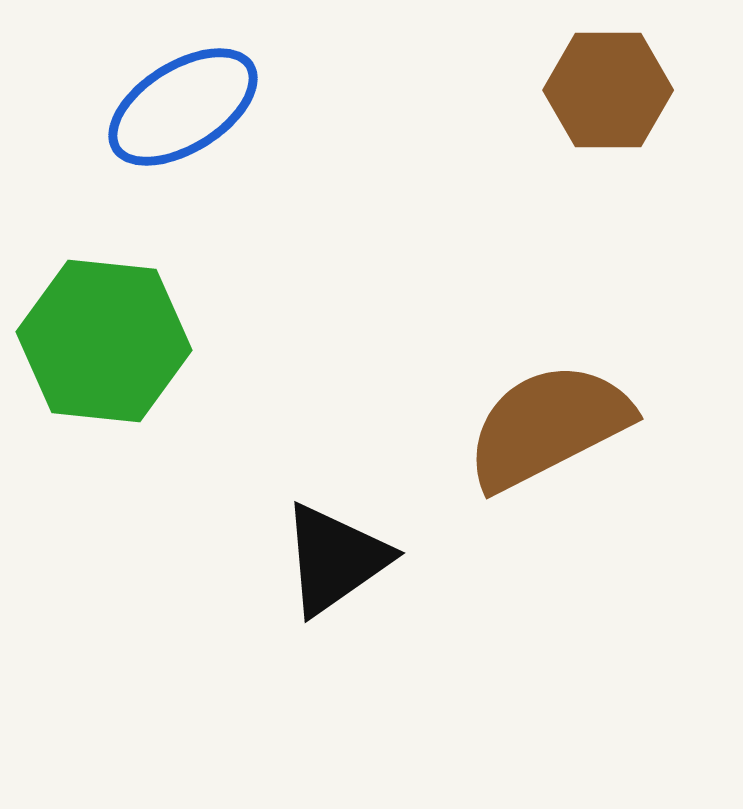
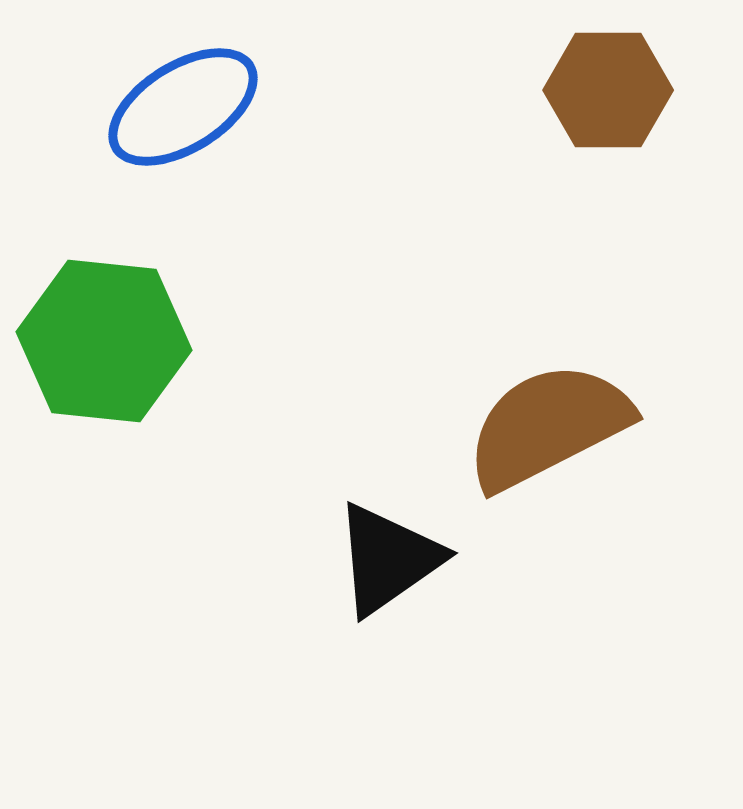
black triangle: moved 53 px right
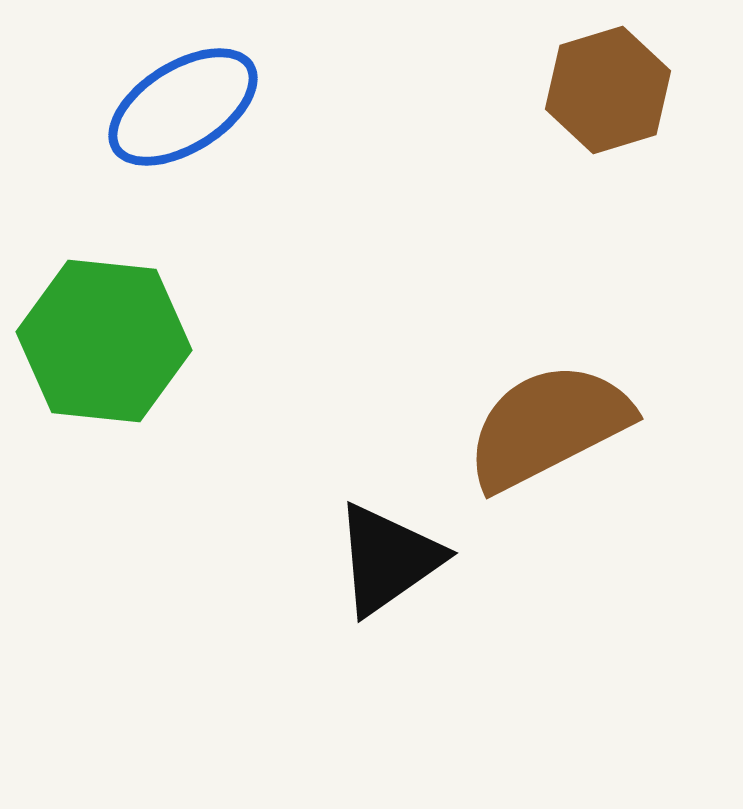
brown hexagon: rotated 17 degrees counterclockwise
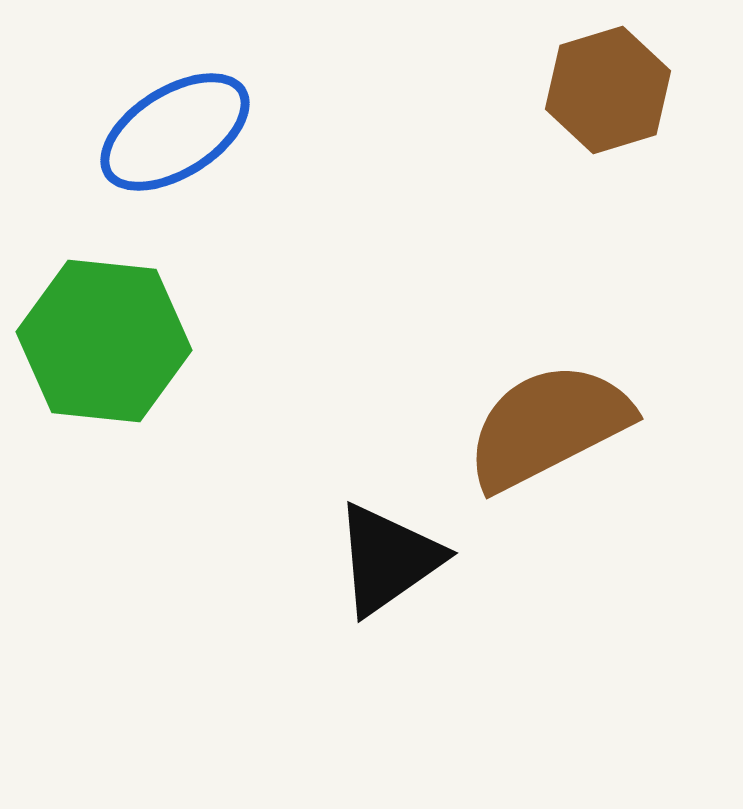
blue ellipse: moved 8 px left, 25 px down
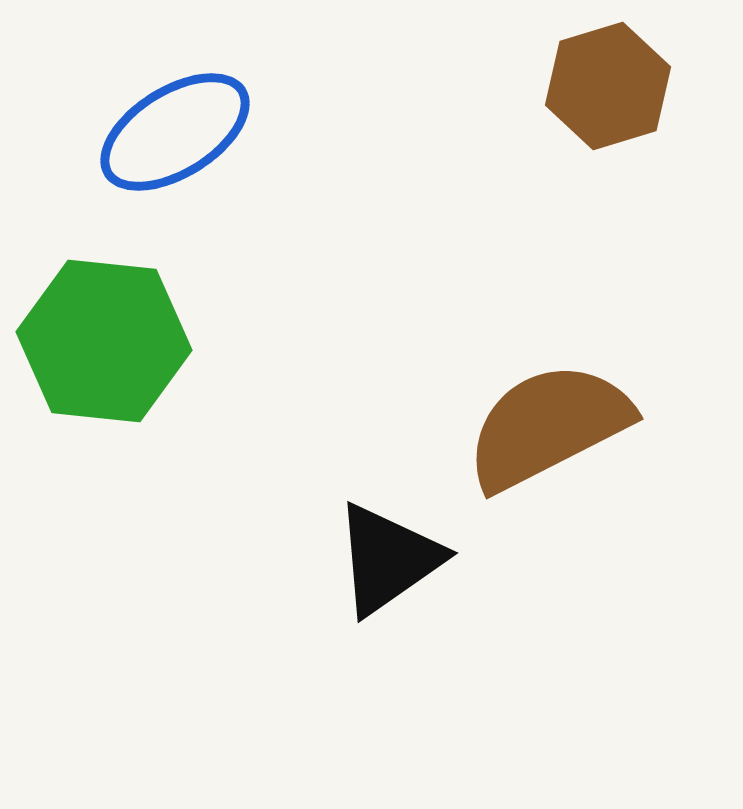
brown hexagon: moved 4 px up
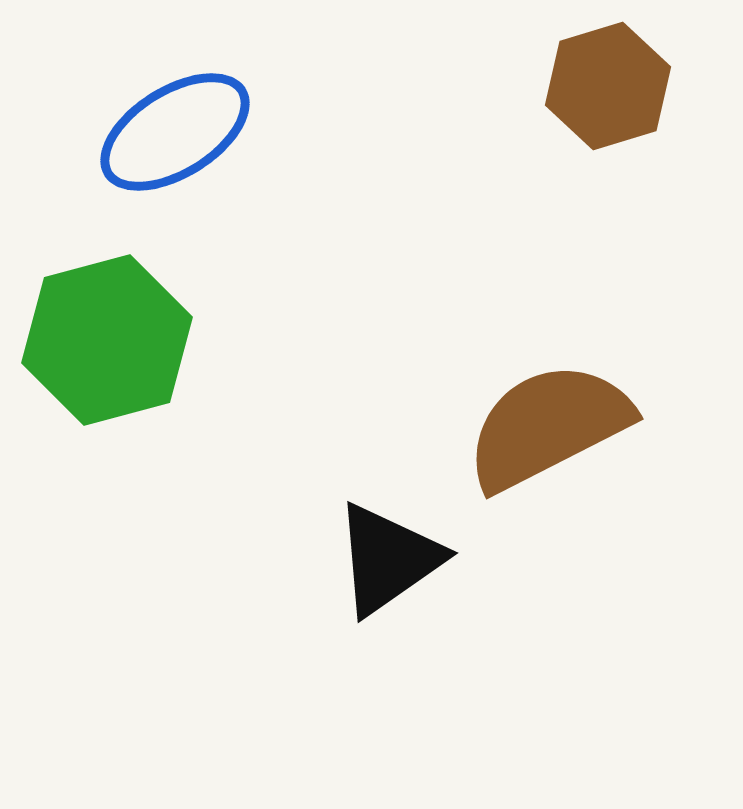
green hexagon: moved 3 px right, 1 px up; rotated 21 degrees counterclockwise
